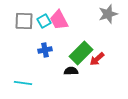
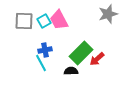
cyan line: moved 18 px right, 20 px up; rotated 54 degrees clockwise
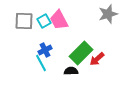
blue cross: rotated 16 degrees counterclockwise
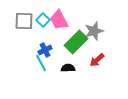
gray star: moved 14 px left, 17 px down
cyan square: moved 1 px left, 1 px up; rotated 16 degrees counterclockwise
green rectangle: moved 5 px left, 11 px up
red arrow: moved 1 px down
black semicircle: moved 3 px left, 3 px up
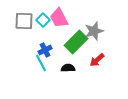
pink trapezoid: moved 2 px up
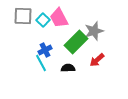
gray square: moved 1 px left, 5 px up
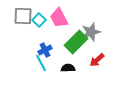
cyan square: moved 4 px left
gray star: moved 3 px left, 1 px down
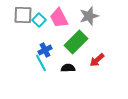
gray square: moved 1 px up
gray star: moved 2 px left, 16 px up
